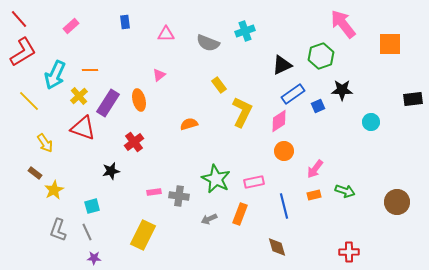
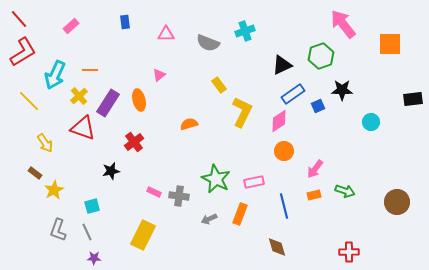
pink rectangle at (154, 192): rotated 32 degrees clockwise
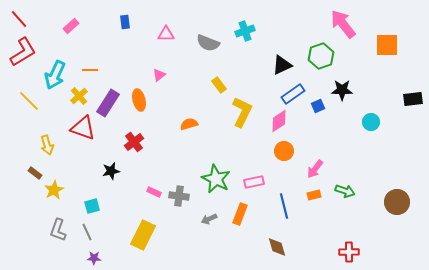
orange square at (390, 44): moved 3 px left, 1 px down
yellow arrow at (45, 143): moved 2 px right, 2 px down; rotated 18 degrees clockwise
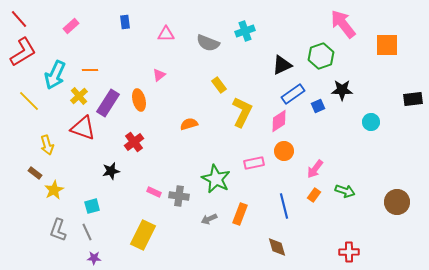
pink rectangle at (254, 182): moved 19 px up
orange rectangle at (314, 195): rotated 40 degrees counterclockwise
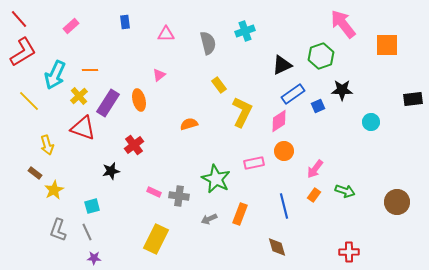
gray semicircle at (208, 43): rotated 125 degrees counterclockwise
red cross at (134, 142): moved 3 px down
yellow rectangle at (143, 235): moved 13 px right, 4 px down
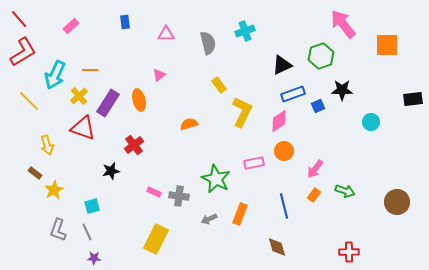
blue rectangle at (293, 94): rotated 15 degrees clockwise
